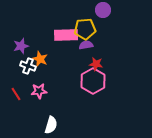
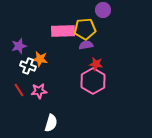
pink rectangle: moved 3 px left, 4 px up
purple star: moved 2 px left
orange star: rotated 14 degrees counterclockwise
red line: moved 3 px right, 4 px up
white semicircle: moved 2 px up
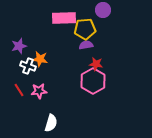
pink rectangle: moved 1 px right, 13 px up
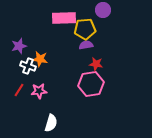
pink hexagon: moved 2 px left, 3 px down; rotated 20 degrees clockwise
red line: rotated 64 degrees clockwise
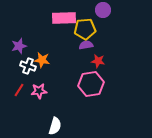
orange star: moved 2 px right, 1 px down
red star: moved 2 px right, 3 px up
white semicircle: moved 4 px right, 3 px down
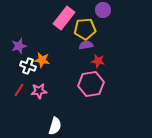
pink rectangle: rotated 50 degrees counterclockwise
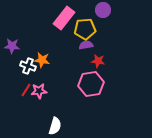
purple star: moved 7 px left; rotated 21 degrees clockwise
red line: moved 7 px right
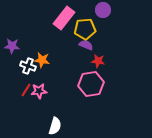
purple semicircle: rotated 32 degrees clockwise
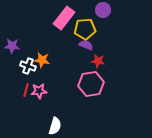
red line: rotated 16 degrees counterclockwise
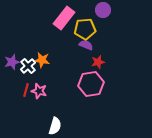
purple star: moved 16 px down; rotated 21 degrees counterclockwise
red star: moved 1 px down; rotated 24 degrees counterclockwise
white cross: rotated 28 degrees clockwise
pink star: rotated 21 degrees clockwise
